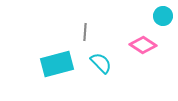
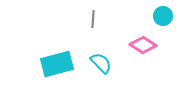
gray line: moved 8 px right, 13 px up
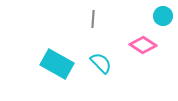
cyan rectangle: rotated 44 degrees clockwise
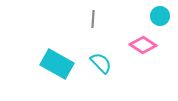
cyan circle: moved 3 px left
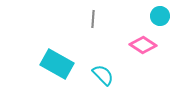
cyan semicircle: moved 2 px right, 12 px down
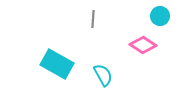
cyan semicircle: rotated 15 degrees clockwise
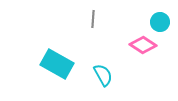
cyan circle: moved 6 px down
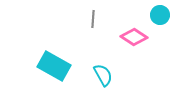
cyan circle: moved 7 px up
pink diamond: moved 9 px left, 8 px up
cyan rectangle: moved 3 px left, 2 px down
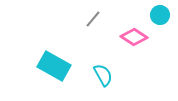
gray line: rotated 36 degrees clockwise
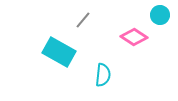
gray line: moved 10 px left, 1 px down
cyan rectangle: moved 5 px right, 14 px up
cyan semicircle: rotated 35 degrees clockwise
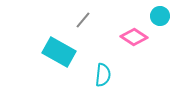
cyan circle: moved 1 px down
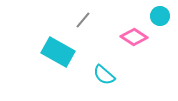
cyan rectangle: moved 1 px left
cyan semicircle: moved 1 px right; rotated 125 degrees clockwise
